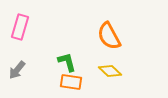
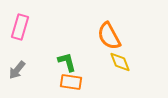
yellow diamond: moved 10 px right, 9 px up; rotated 25 degrees clockwise
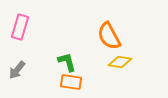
yellow diamond: rotated 60 degrees counterclockwise
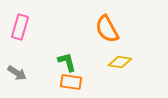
orange semicircle: moved 2 px left, 7 px up
gray arrow: moved 3 px down; rotated 96 degrees counterclockwise
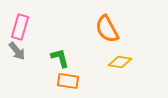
green L-shape: moved 7 px left, 4 px up
gray arrow: moved 22 px up; rotated 18 degrees clockwise
orange rectangle: moved 3 px left, 1 px up
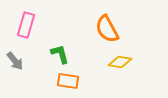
pink rectangle: moved 6 px right, 2 px up
gray arrow: moved 2 px left, 10 px down
green L-shape: moved 4 px up
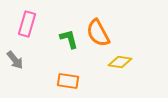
pink rectangle: moved 1 px right, 1 px up
orange semicircle: moved 9 px left, 4 px down
green L-shape: moved 9 px right, 15 px up
gray arrow: moved 1 px up
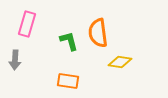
orange semicircle: rotated 20 degrees clockwise
green L-shape: moved 2 px down
gray arrow: rotated 42 degrees clockwise
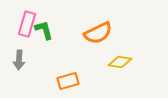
orange semicircle: rotated 108 degrees counterclockwise
green L-shape: moved 25 px left, 11 px up
gray arrow: moved 4 px right
orange rectangle: rotated 25 degrees counterclockwise
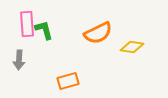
pink rectangle: rotated 20 degrees counterclockwise
yellow diamond: moved 12 px right, 15 px up
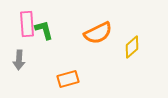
yellow diamond: rotated 50 degrees counterclockwise
orange rectangle: moved 2 px up
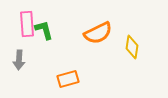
yellow diamond: rotated 40 degrees counterclockwise
